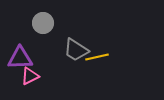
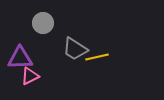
gray trapezoid: moved 1 px left, 1 px up
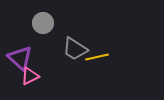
purple triangle: rotated 44 degrees clockwise
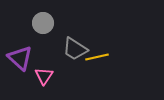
pink triangle: moved 14 px right; rotated 30 degrees counterclockwise
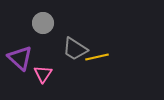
pink triangle: moved 1 px left, 2 px up
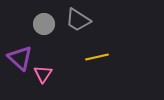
gray circle: moved 1 px right, 1 px down
gray trapezoid: moved 3 px right, 29 px up
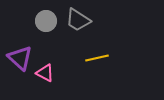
gray circle: moved 2 px right, 3 px up
yellow line: moved 1 px down
pink triangle: moved 2 px right, 1 px up; rotated 36 degrees counterclockwise
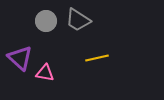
pink triangle: rotated 18 degrees counterclockwise
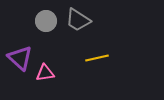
pink triangle: rotated 18 degrees counterclockwise
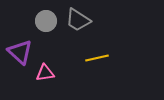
purple triangle: moved 6 px up
